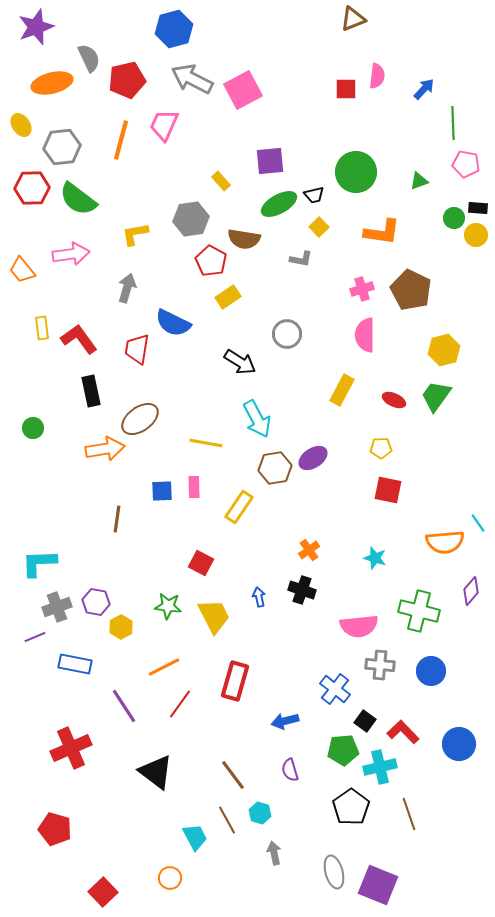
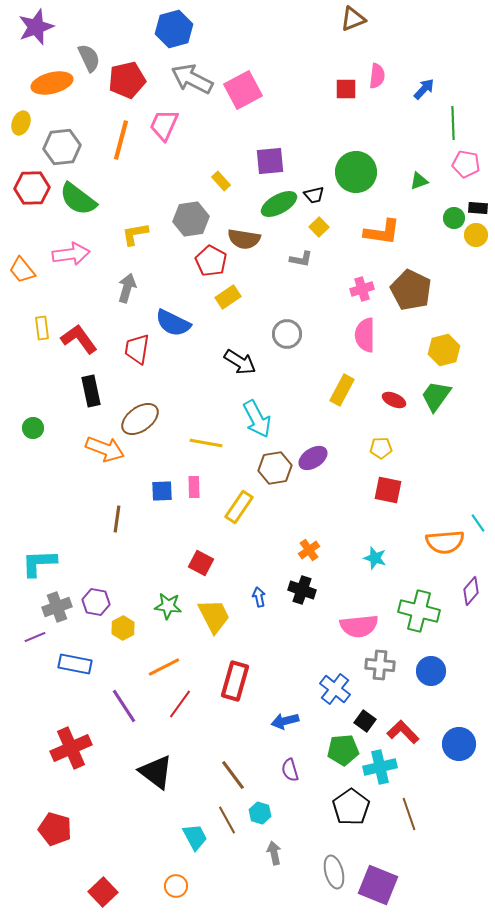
yellow ellipse at (21, 125): moved 2 px up; rotated 55 degrees clockwise
orange arrow at (105, 449): rotated 30 degrees clockwise
yellow hexagon at (121, 627): moved 2 px right, 1 px down
orange circle at (170, 878): moved 6 px right, 8 px down
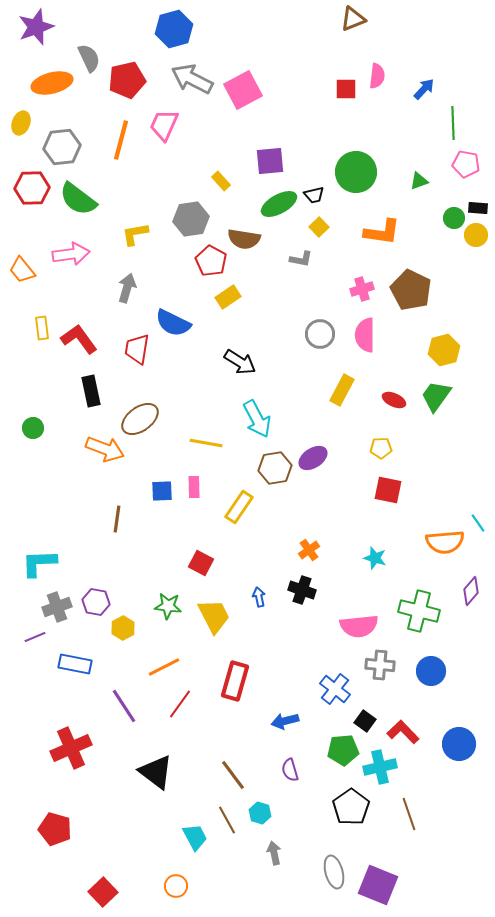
gray circle at (287, 334): moved 33 px right
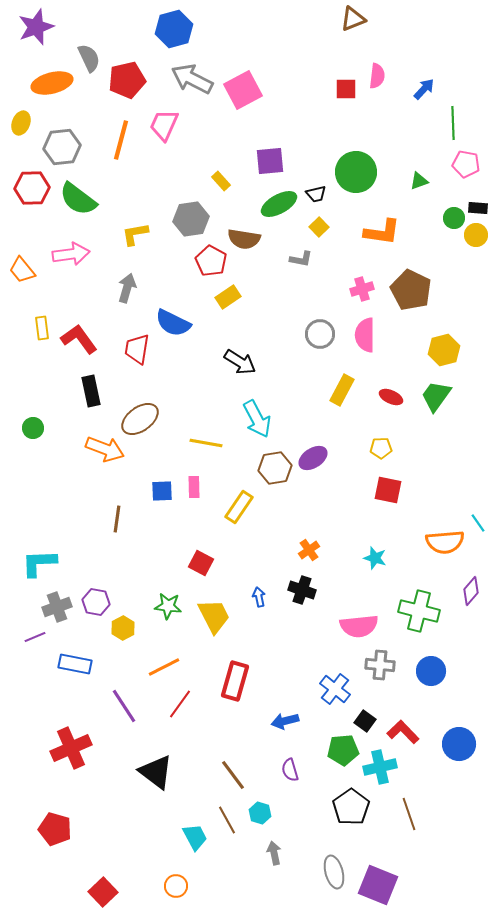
black trapezoid at (314, 195): moved 2 px right, 1 px up
red ellipse at (394, 400): moved 3 px left, 3 px up
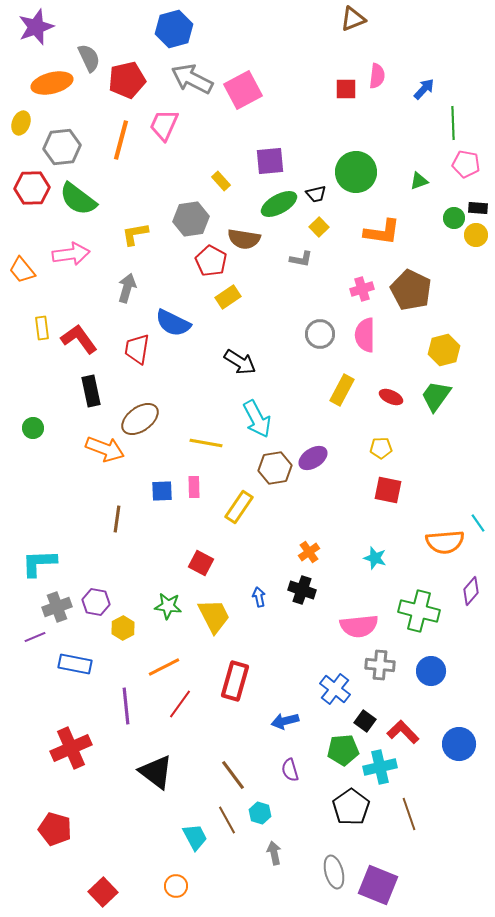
orange cross at (309, 550): moved 2 px down
purple line at (124, 706): moved 2 px right; rotated 27 degrees clockwise
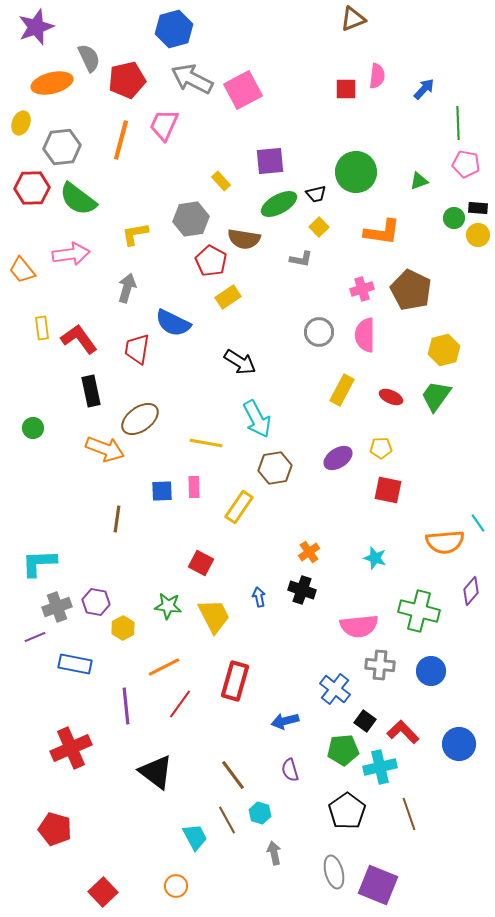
green line at (453, 123): moved 5 px right
yellow circle at (476, 235): moved 2 px right
gray circle at (320, 334): moved 1 px left, 2 px up
purple ellipse at (313, 458): moved 25 px right
black pentagon at (351, 807): moved 4 px left, 4 px down
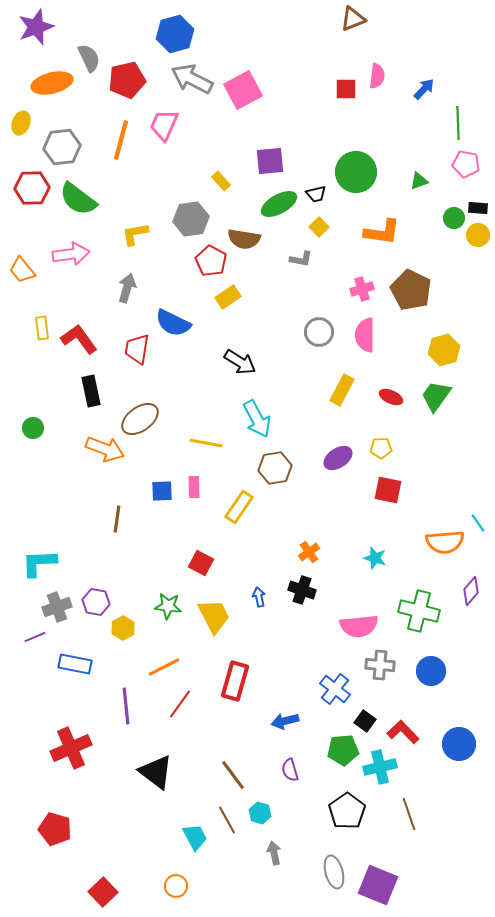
blue hexagon at (174, 29): moved 1 px right, 5 px down
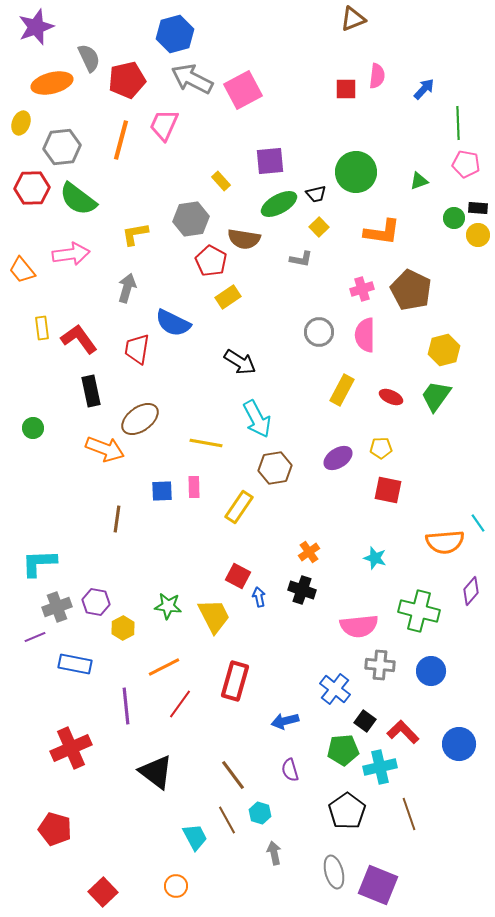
red square at (201, 563): moved 37 px right, 13 px down
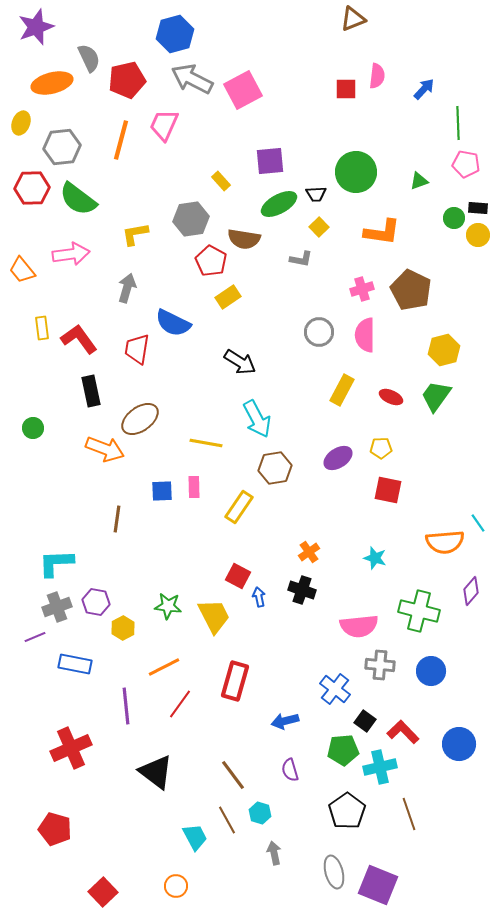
black trapezoid at (316, 194): rotated 10 degrees clockwise
cyan L-shape at (39, 563): moved 17 px right
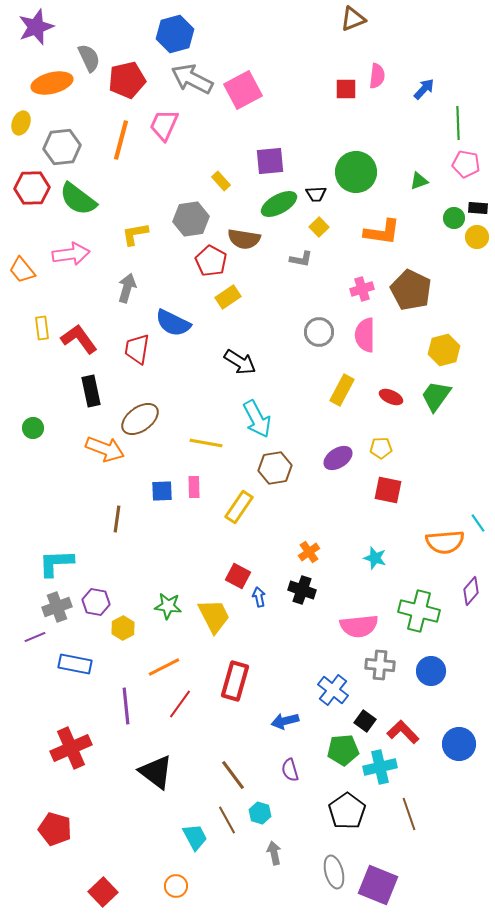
yellow circle at (478, 235): moved 1 px left, 2 px down
blue cross at (335, 689): moved 2 px left, 1 px down
